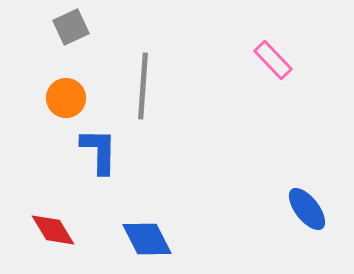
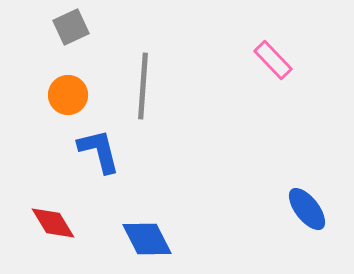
orange circle: moved 2 px right, 3 px up
blue L-shape: rotated 15 degrees counterclockwise
red diamond: moved 7 px up
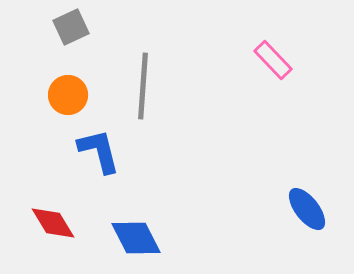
blue diamond: moved 11 px left, 1 px up
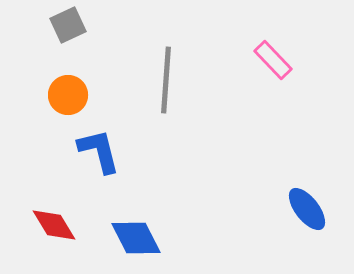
gray square: moved 3 px left, 2 px up
gray line: moved 23 px right, 6 px up
red diamond: moved 1 px right, 2 px down
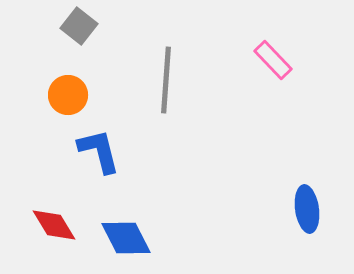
gray square: moved 11 px right, 1 px down; rotated 27 degrees counterclockwise
blue ellipse: rotated 30 degrees clockwise
blue diamond: moved 10 px left
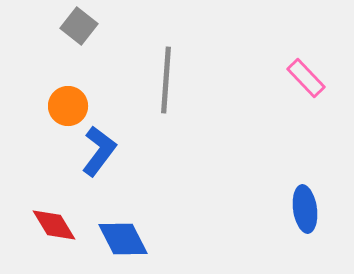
pink rectangle: moved 33 px right, 18 px down
orange circle: moved 11 px down
blue L-shape: rotated 51 degrees clockwise
blue ellipse: moved 2 px left
blue diamond: moved 3 px left, 1 px down
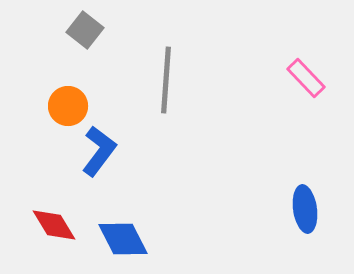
gray square: moved 6 px right, 4 px down
